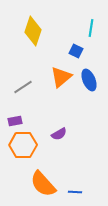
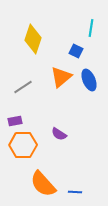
yellow diamond: moved 8 px down
purple semicircle: rotated 63 degrees clockwise
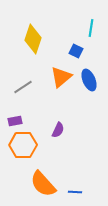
purple semicircle: moved 1 px left, 4 px up; rotated 98 degrees counterclockwise
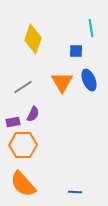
cyan line: rotated 18 degrees counterclockwise
blue square: rotated 24 degrees counterclockwise
orange triangle: moved 1 px right, 5 px down; rotated 20 degrees counterclockwise
purple rectangle: moved 2 px left, 1 px down
purple semicircle: moved 25 px left, 16 px up
orange semicircle: moved 20 px left
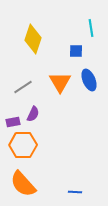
orange triangle: moved 2 px left
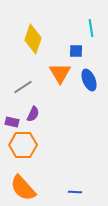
orange triangle: moved 9 px up
purple rectangle: moved 1 px left; rotated 24 degrees clockwise
orange semicircle: moved 4 px down
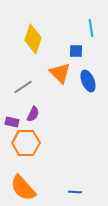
orange triangle: rotated 15 degrees counterclockwise
blue ellipse: moved 1 px left, 1 px down
orange hexagon: moved 3 px right, 2 px up
